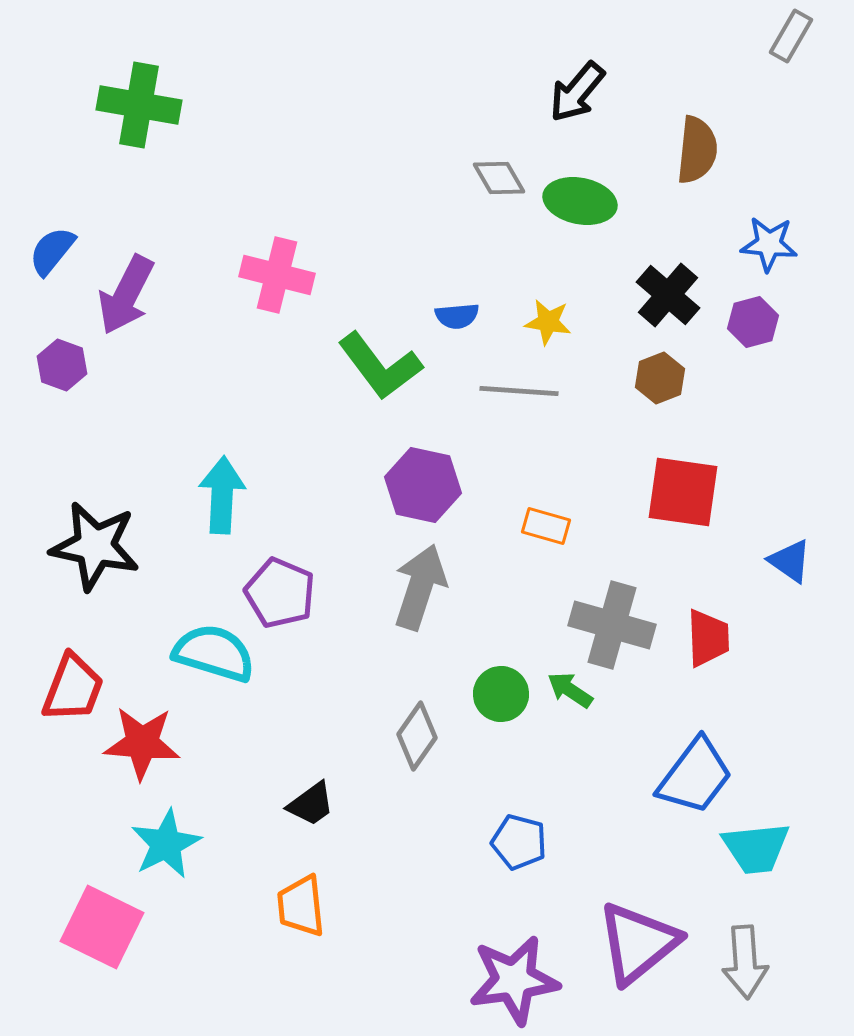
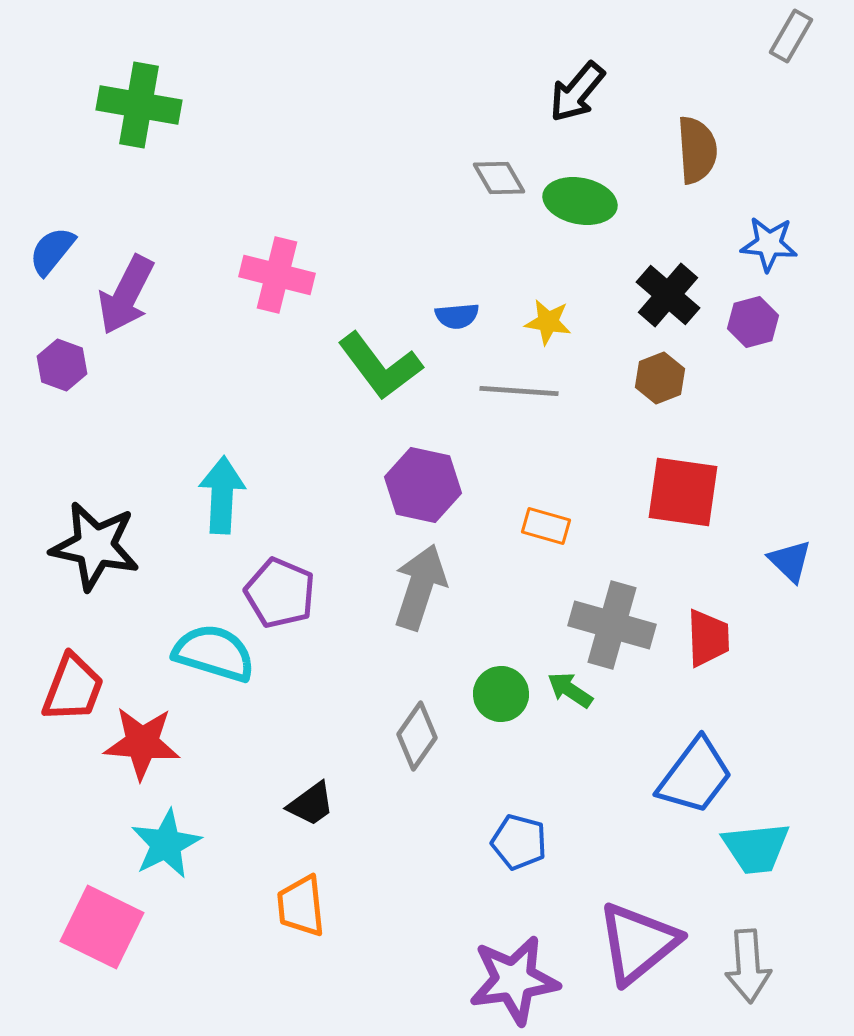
brown semicircle at (697, 150): rotated 10 degrees counterclockwise
blue triangle at (790, 561): rotated 9 degrees clockwise
gray arrow at (745, 962): moved 3 px right, 4 px down
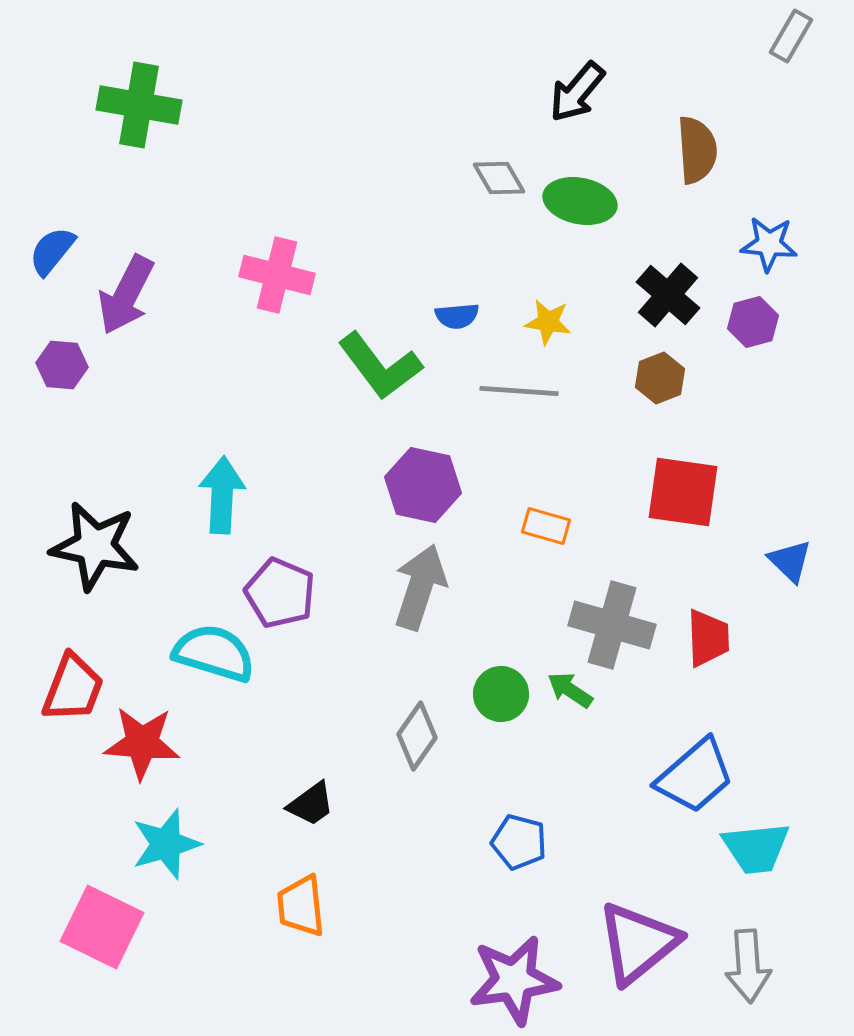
purple hexagon at (62, 365): rotated 15 degrees counterclockwise
blue trapezoid at (695, 776): rotated 12 degrees clockwise
cyan star at (166, 844): rotated 10 degrees clockwise
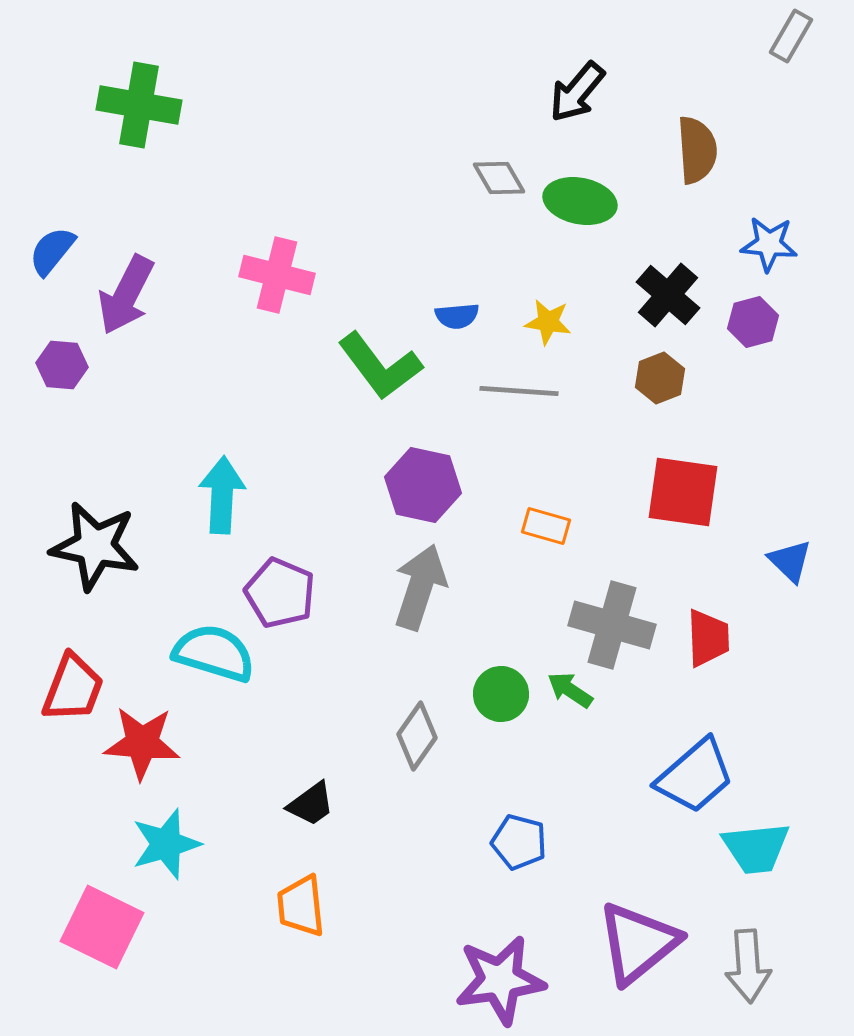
purple star at (514, 980): moved 14 px left
